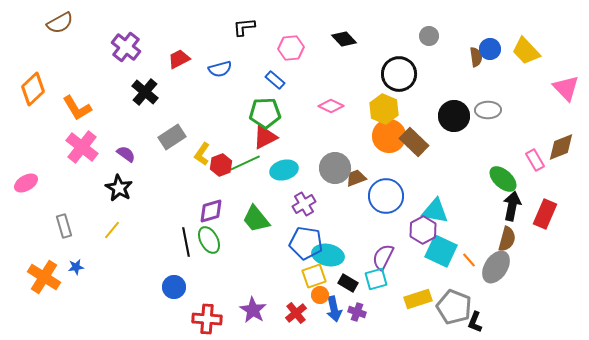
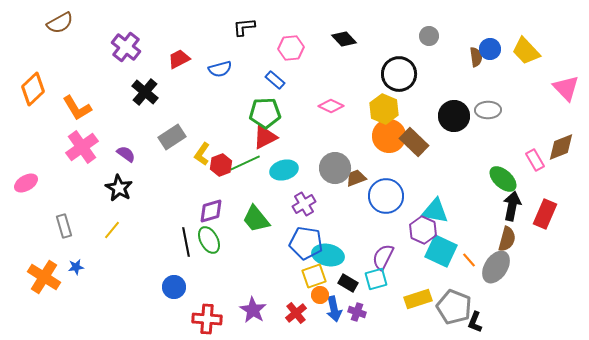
pink cross at (82, 147): rotated 16 degrees clockwise
purple hexagon at (423, 230): rotated 8 degrees counterclockwise
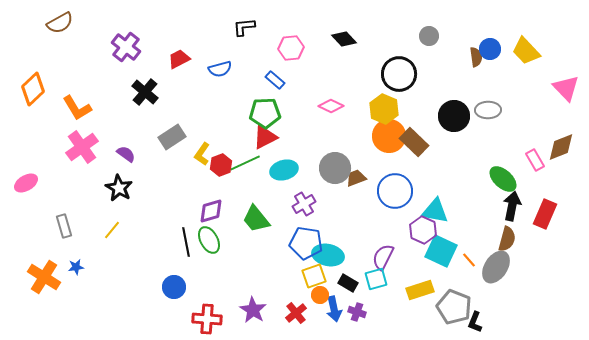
blue circle at (386, 196): moved 9 px right, 5 px up
yellow rectangle at (418, 299): moved 2 px right, 9 px up
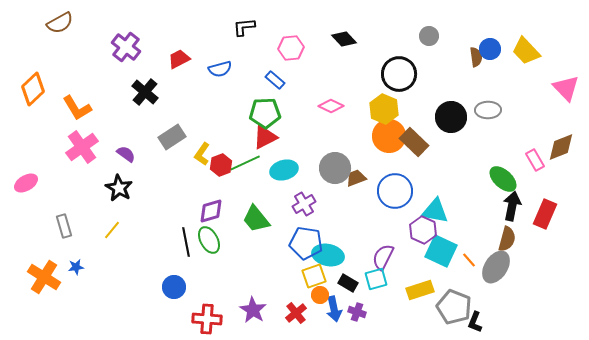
black circle at (454, 116): moved 3 px left, 1 px down
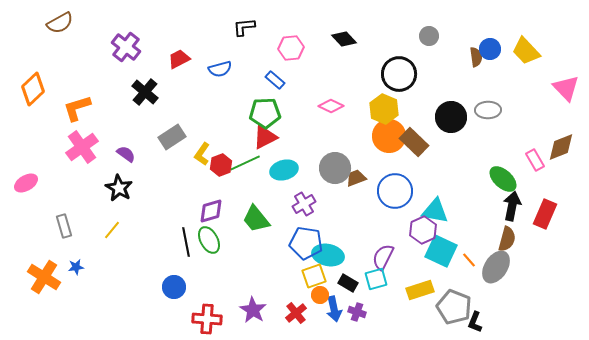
orange L-shape at (77, 108): rotated 104 degrees clockwise
purple hexagon at (423, 230): rotated 12 degrees clockwise
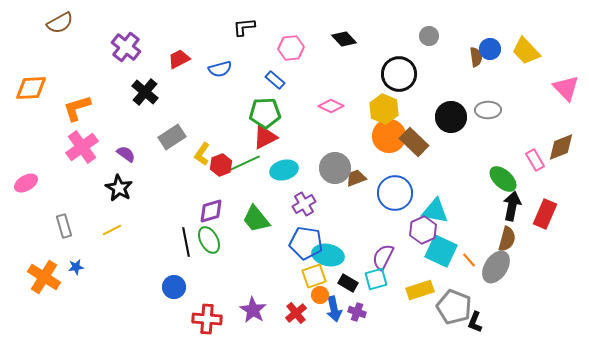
orange diamond at (33, 89): moved 2 px left, 1 px up; rotated 40 degrees clockwise
blue circle at (395, 191): moved 2 px down
yellow line at (112, 230): rotated 24 degrees clockwise
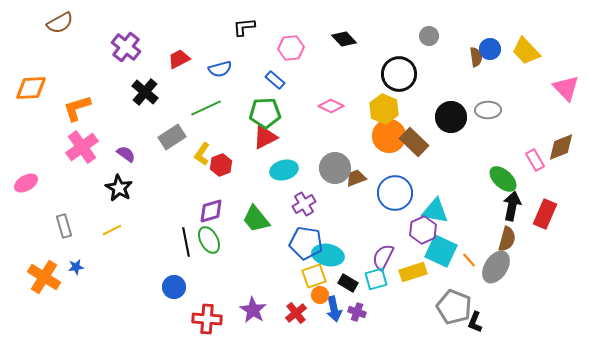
green line at (245, 163): moved 39 px left, 55 px up
yellow rectangle at (420, 290): moved 7 px left, 18 px up
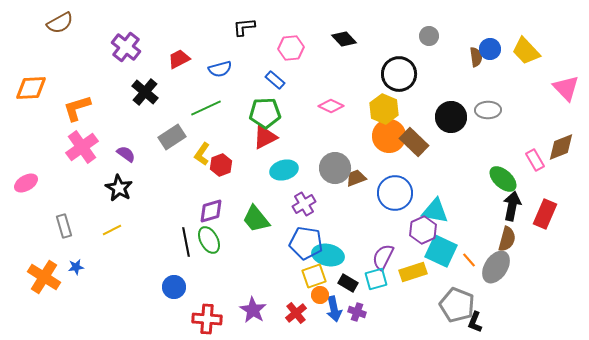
gray pentagon at (454, 307): moved 3 px right, 2 px up
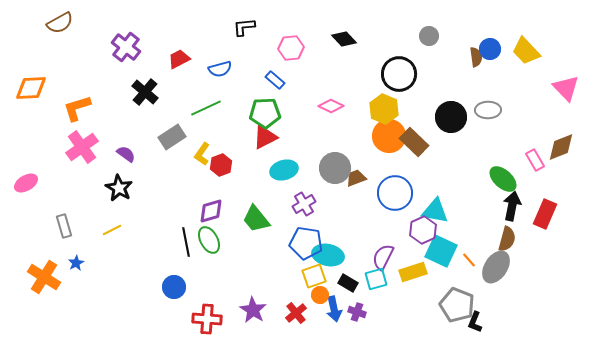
blue star at (76, 267): moved 4 px up; rotated 21 degrees counterclockwise
